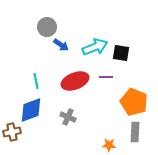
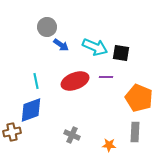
cyan arrow: rotated 45 degrees clockwise
orange pentagon: moved 5 px right, 4 px up
gray cross: moved 4 px right, 18 px down
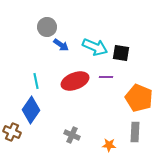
blue diamond: rotated 36 degrees counterclockwise
brown cross: rotated 36 degrees clockwise
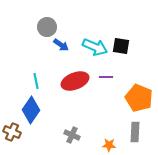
black square: moved 7 px up
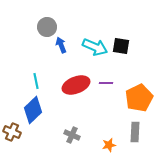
blue arrow: rotated 147 degrees counterclockwise
purple line: moved 6 px down
red ellipse: moved 1 px right, 4 px down
orange pentagon: rotated 24 degrees clockwise
blue diamond: moved 2 px right; rotated 12 degrees clockwise
orange star: rotated 16 degrees counterclockwise
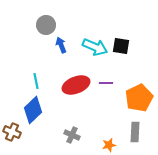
gray circle: moved 1 px left, 2 px up
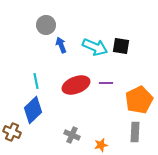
orange pentagon: moved 2 px down
orange star: moved 8 px left
